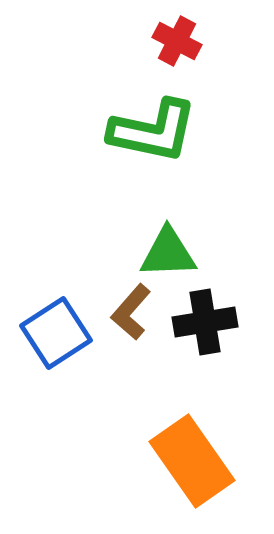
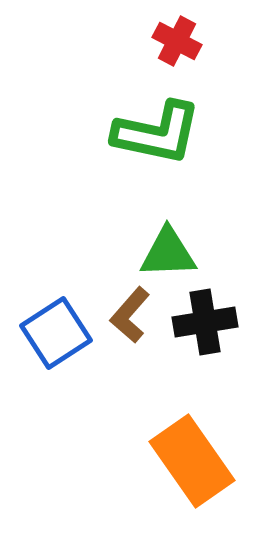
green L-shape: moved 4 px right, 2 px down
brown L-shape: moved 1 px left, 3 px down
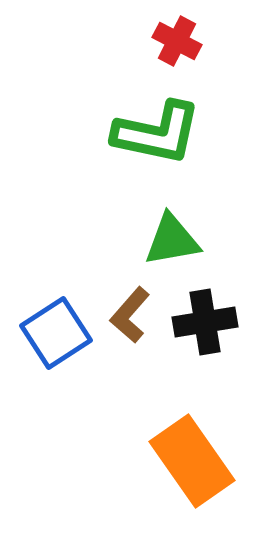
green triangle: moved 4 px right, 13 px up; rotated 8 degrees counterclockwise
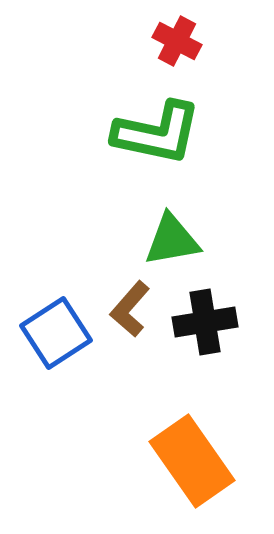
brown L-shape: moved 6 px up
